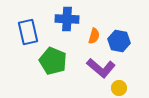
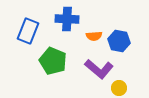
blue rectangle: moved 1 px up; rotated 35 degrees clockwise
orange semicircle: rotated 70 degrees clockwise
purple L-shape: moved 2 px left, 1 px down
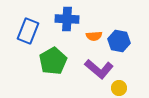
green pentagon: rotated 20 degrees clockwise
